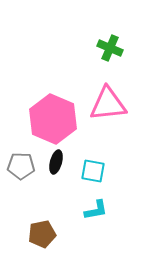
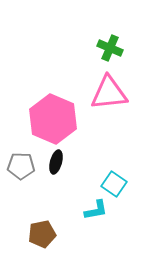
pink triangle: moved 1 px right, 11 px up
cyan square: moved 21 px right, 13 px down; rotated 25 degrees clockwise
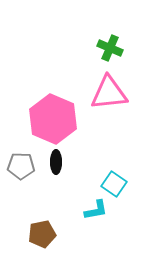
black ellipse: rotated 15 degrees counterclockwise
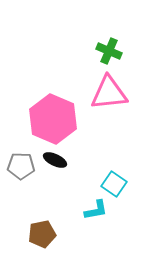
green cross: moved 1 px left, 3 px down
black ellipse: moved 1 px left, 2 px up; rotated 65 degrees counterclockwise
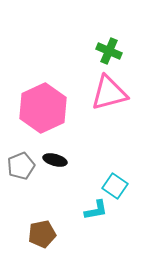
pink triangle: rotated 9 degrees counterclockwise
pink hexagon: moved 10 px left, 11 px up; rotated 12 degrees clockwise
black ellipse: rotated 10 degrees counterclockwise
gray pentagon: rotated 24 degrees counterclockwise
cyan square: moved 1 px right, 2 px down
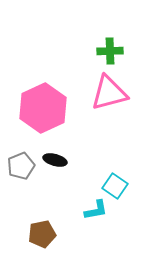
green cross: moved 1 px right; rotated 25 degrees counterclockwise
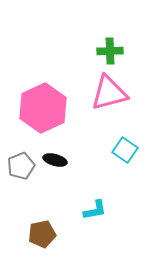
cyan square: moved 10 px right, 36 px up
cyan L-shape: moved 1 px left
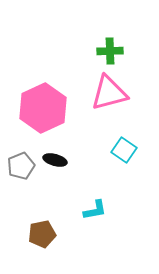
cyan square: moved 1 px left
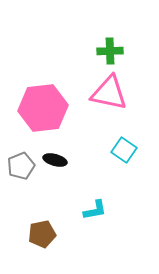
pink triangle: rotated 27 degrees clockwise
pink hexagon: rotated 18 degrees clockwise
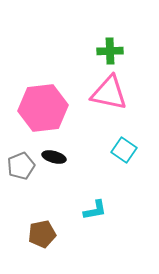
black ellipse: moved 1 px left, 3 px up
